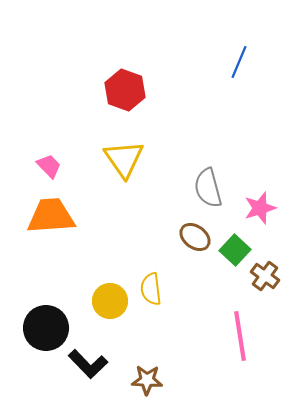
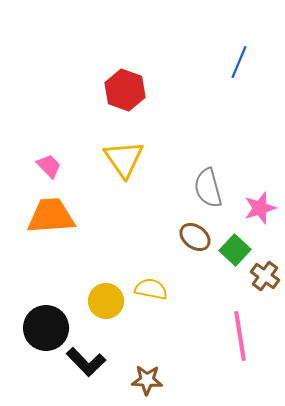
yellow semicircle: rotated 108 degrees clockwise
yellow circle: moved 4 px left
black L-shape: moved 2 px left, 2 px up
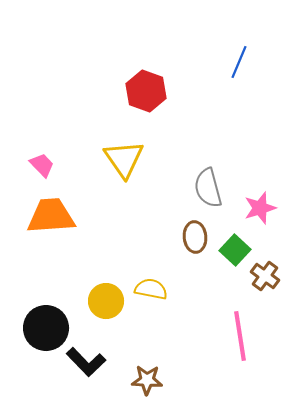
red hexagon: moved 21 px right, 1 px down
pink trapezoid: moved 7 px left, 1 px up
brown ellipse: rotated 48 degrees clockwise
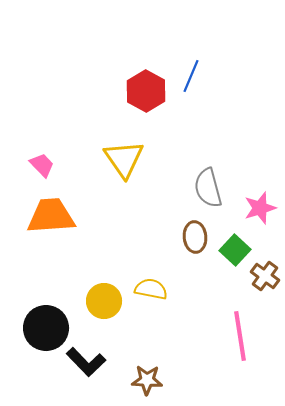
blue line: moved 48 px left, 14 px down
red hexagon: rotated 9 degrees clockwise
yellow circle: moved 2 px left
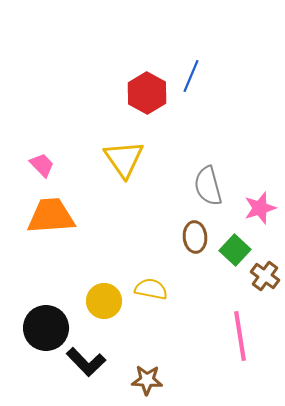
red hexagon: moved 1 px right, 2 px down
gray semicircle: moved 2 px up
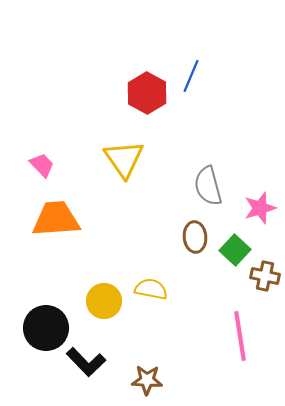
orange trapezoid: moved 5 px right, 3 px down
brown cross: rotated 24 degrees counterclockwise
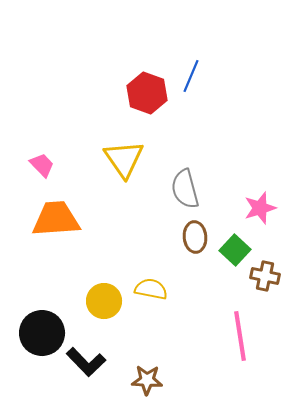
red hexagon: rotated 9 degrees counterclockwise
gray semicircle: moved 23 px left, 3 px down
black circle: moved 4 px left, 5 px down
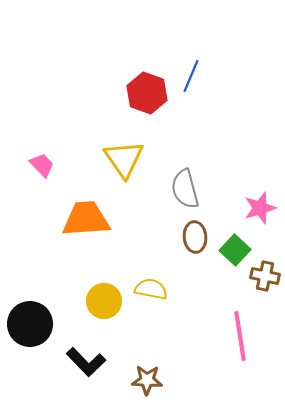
orange trapezoid: moved 30 px right
black circle: moved 12 px left, 9 px up
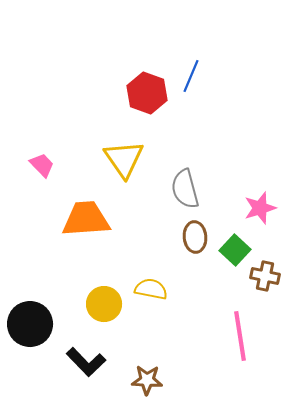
yellow circle: moved 3 px down
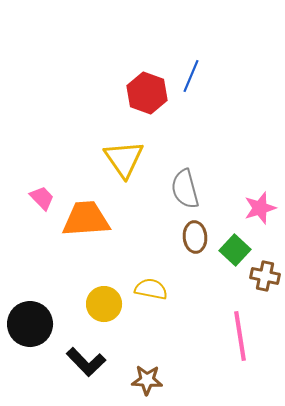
pink trapezoid: moved 33 px down
